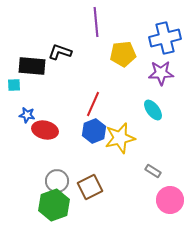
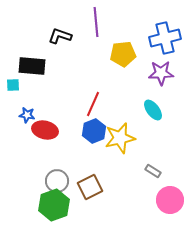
black L-shape: moved 16 px up
cyan square: moved 1 px left
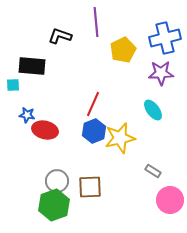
yellow pentagon: moved 4 px up; rotated 20 degrees counterclockwise
brown square: rotated 25 degrees clockwise
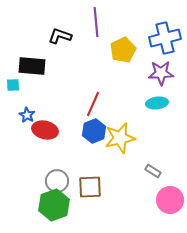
cyan ellipse: moved 4 px right, 7 px up; rotated 60 degrees counterclockwise
blue star: rotated 21 degrees clockwise
